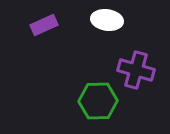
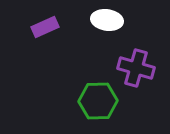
purple rectangle: moved 1 px right, 2 px down
purple cross: moved 2 px up
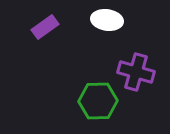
purple rectangle: rotated 12 degrees counterclockwise
purple cross: moved 4 px down
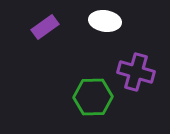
white ellipse: moved 2 px left, 1 px down
green hexagon: moved 5 px left, 4 px up
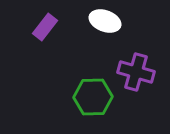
white ellipse: rotated 12 degrees clockwise
purple rectangle: rotated 16 degrees counterclockwise
